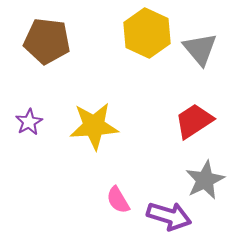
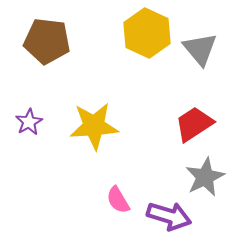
red trapezoid: moved 3 px down
gray star: moved 3 px up
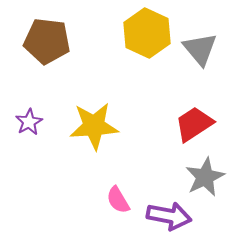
purple arrow: rotated 6 degrees counterclockwise
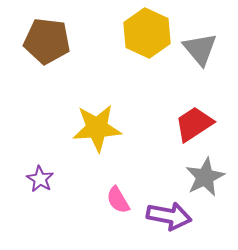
purple star: moved 11 px right, 57 px down; rotated 12 degrees counterclockwise
yellow star: moved 3 px right, 2 px down
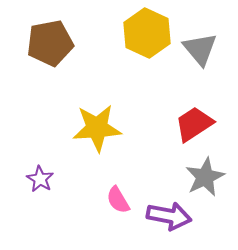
brown pentagon: moved 3 px right, 2 px down; rotated 18 degrees counterclockwise
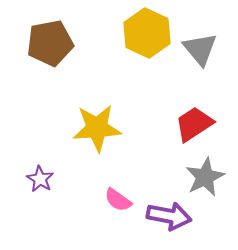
pink semicircle: rotated 24 degrees counterclockwise
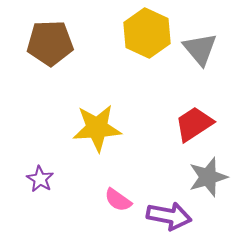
brown pentagon: rotated 9 degrees clockwise
gray star: moved 3 px right; rotated 9 degrees clockwise
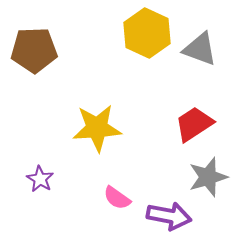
brown pentagon: moved 16 px left, 7 px down
gray triangle: rotated 30 degrees counterclockwise
pink semicircle: moved 1 px left, 2 px up
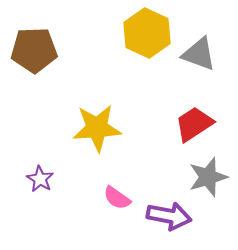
gray triangle: moved 1 px left, 5 px down
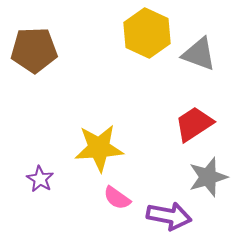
yellow star: moved 2 px right, 20 px down
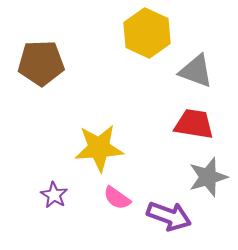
brown pentagon: moved 7 px right, 13 px down
gray triangle: moved 3 px left, 17 px down
red trapezoid: rotated 42 degrees clockwise
purple star: moved 14 px right, 16 px down
purple arrow: rotated 9 degrees clockwise
